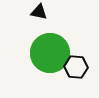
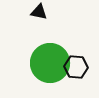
green circle: moved 10 px down
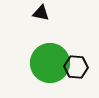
black triangle: moved 2 px right, 1 px down
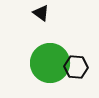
black triangle: rotated 24 degrees clockwise
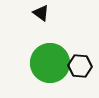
black hexagon: moved 4 px right, 1 px up
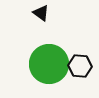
green circle: moved 1 px left, 1 px down
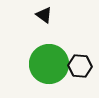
black triangle: moved 3 px right, 2 px down
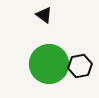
black hexagon: rotated 15 degrees counterclockwise
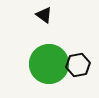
black hexagon: moved 2 px left, 1 px up
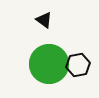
black triangle: moved 5 px down
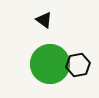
green circle: moved 1 px right
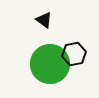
black hexagon: moved 4 px left, 11 px up
